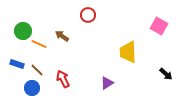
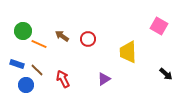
red circle: moved 24 px down
purple triangle: moved 3 px left, 4 px up
blue circle: moved 6 px left, 3 px up
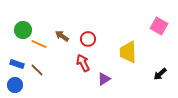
green circle: moved 1 px up
black arrow: moved 6 px left; rotated 96 degrees clockwise
red arrow: moved 20 px right, 16 px up
blue circle: moved 11 px left
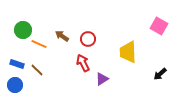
purple triangle: moved 2 px left
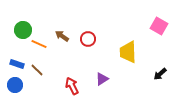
red arrow: moved 11 px left, 23 px down
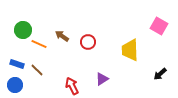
red circle: moved 3 px down
yellow trapezoid: moved 2 px right, 2 px up
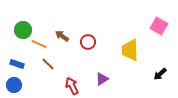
brown line: moved 11 px right, 6 px up
blue circle: moved 1 px left
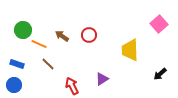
pink square: moved 2 px up; rotated 18 degrees clockwise
red circle: moved 1 px right, 7 px up
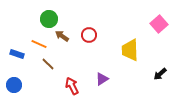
green circle: moved 26 px right, 11 px up
blue rectangle: moved 10 px up
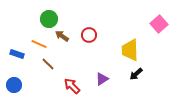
black arrow: moved 24 px left
red arrow: rotated 18 degrees counterclockwise
